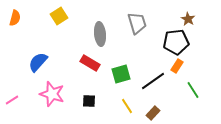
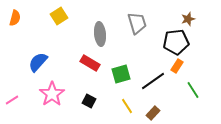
brown star: rotated 24 degrees clockwise
pink star: rotated 20 degrees clockwise
black square: rotated 24 degrees clockwise
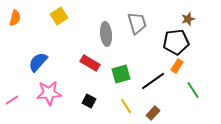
gray ellipse: moved 6 px right
pink star: moved 3 px left, 1 px up; rotated 30 degrees clockwise
yellow line: moved 1 px left
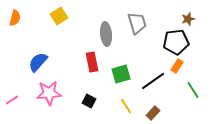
red rectangle: moved 2 px right, 1 px up; rotated 48 degrees clockwise
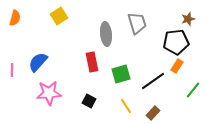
green line: rotated 72 degrees clockwise
pink line: moved 30 px up; rotated 56 degrees counterclockwise
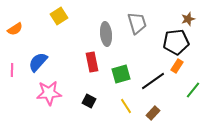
orange semicircle: moved 11 px down; rotated 42 degrees clockwise
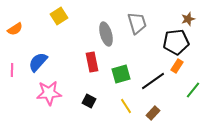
gray ellipse: rotated 10 degrees counterclockwise
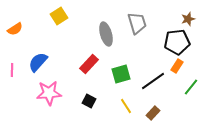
black pentagon: moved 1 px right
red rectangle: moved 3 px left, 2 px down; rotated 54 degrees clockwise
green line: moved 2 px left, 3 px up
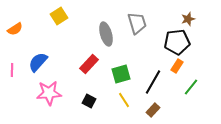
black line: moved 1 px down; rotated 25 degrees counterclockwise
yellow line: moved 2 px left, 6 px up
brown rectangle: moved 3 px up
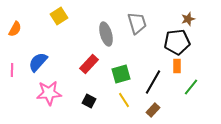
orange semicircle: rotated 28 degrees counterclockwise
orange rectangle: rotated 32 degrees counterclockwise
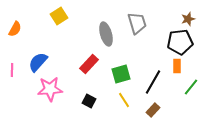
black pentagon: moved 3 px right
pink star: moved 1 px right, 4 px up
